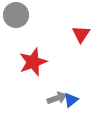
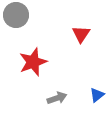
blue triangle: moved 26 px right, 5 px up
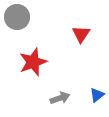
gray circle: moved 1 px right, 2 px down
gray arrow: moved 3 px right
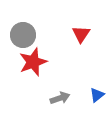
gray circle: moved 6 px right, 18 px down
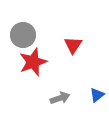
red triangle: moved 8 px left, 11 px down
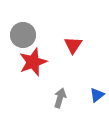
gray arrow: rotated 54 degrees counterclockwise
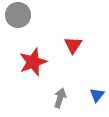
gray circle: moved 5 px left, 20 px up
blue triangle: rotated 14 degrees counterclockwise
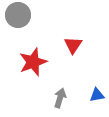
blue triangle: rotated 42 degrees clockwise
